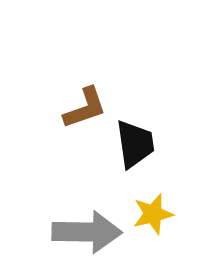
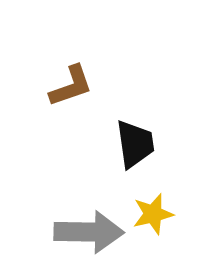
brown L-shape: moved 14 px left, 22 px up
gray arrow: moved 2 px right
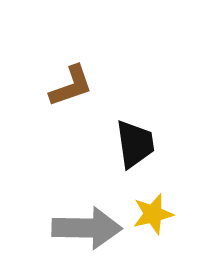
gray arrow: moved 2 px left, 4 px up
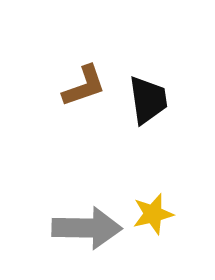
brown L-shape: moved 13 px right
black trapezoid: moved 13 px right, 44 px up
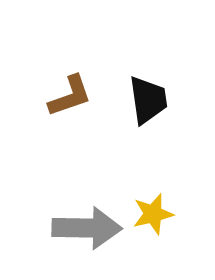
brown L-shape: moved 14 px left, 10 px down
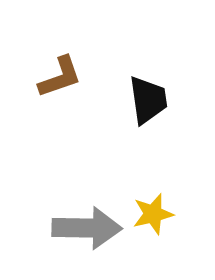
brown L-shape: moved 10 px left, 19 px up
